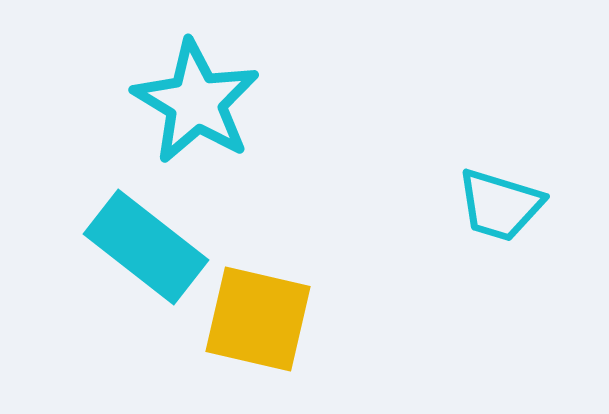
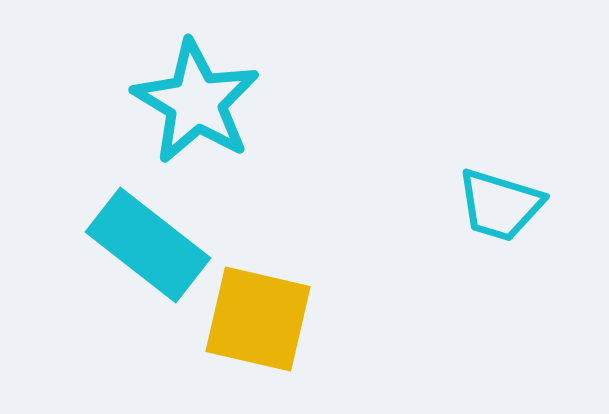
cyan rectangle: moved 2 px right, 2 px up
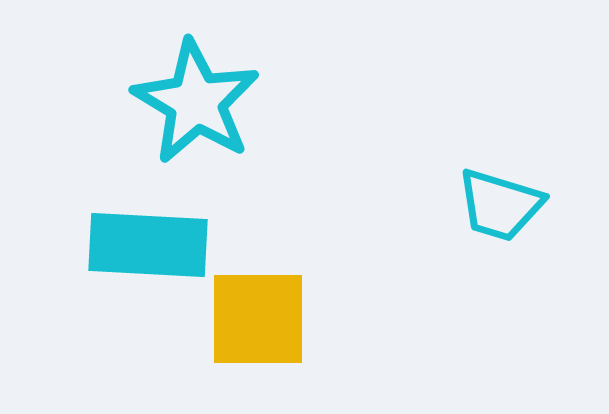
cyan rectangle: rotated 35 degrees counterclockwise
yellow square: rotated 13 degrees counterclockwise
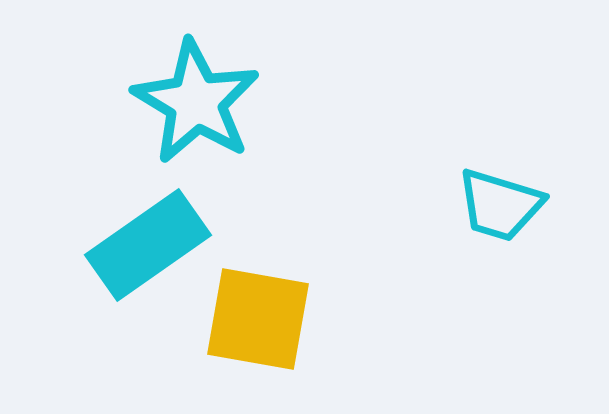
cyan rectangle: rotated 38 degrees counterclockwise
yellow square: rotated 10 degrees clockwise
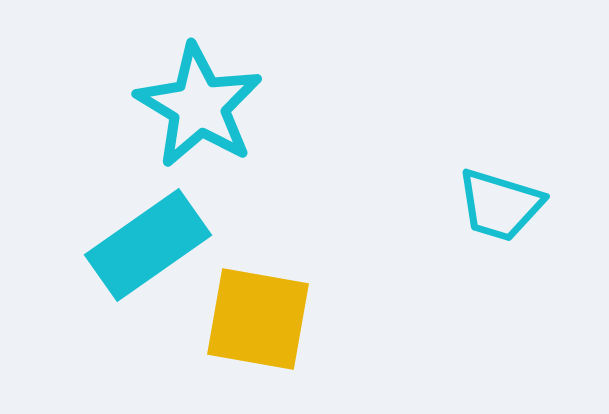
cyan star: moved 3 px right, 4 px down
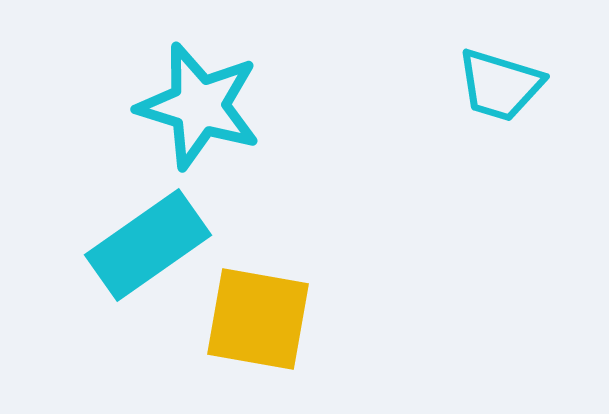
cyan star: rotated 14 degrees counterclockwise
cyan trapezoid: moved 120 px up
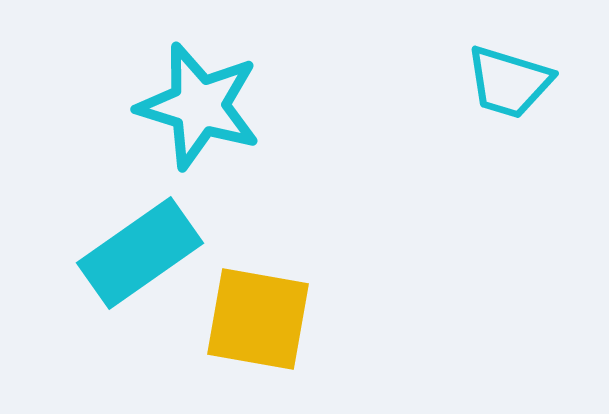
cyan trapezoid: moved 9 px right, 3 px up
cyan rectangle: moved 8 px left, 8 px down
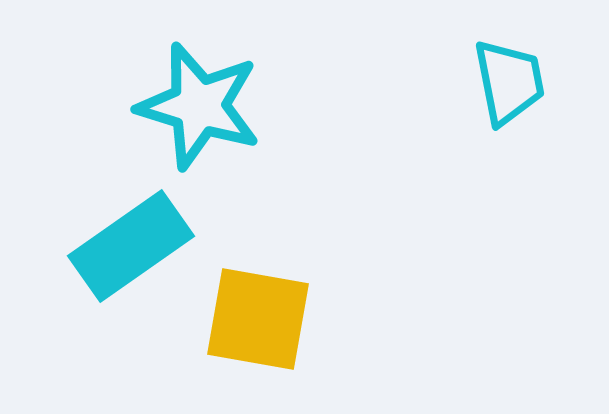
cyan trapezoid: rotated 118 degrees counterclockwise
cyan rectangle: moved 9 px left, 7 px up
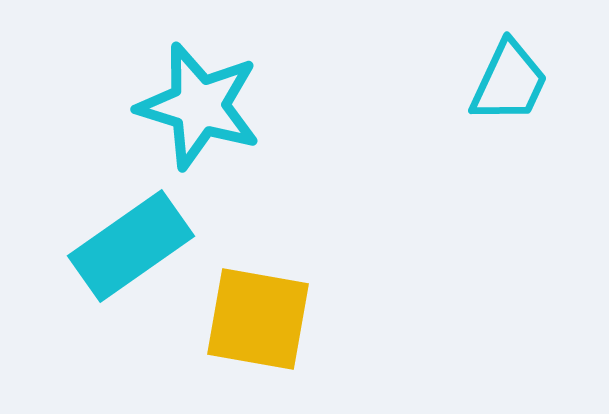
cyan trapezoid: rotated 36 degrees clockwise
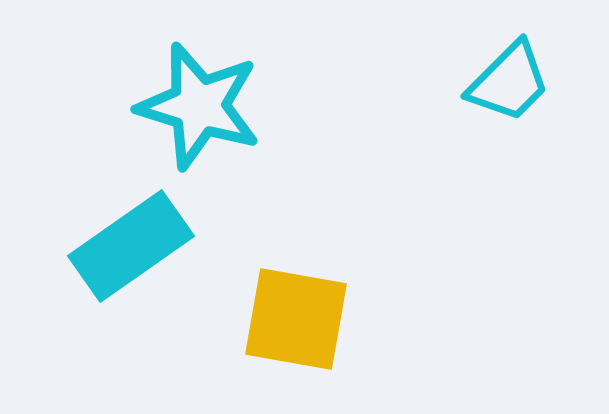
cyan trapezoid: rotated 20 degrees clockwise
yellow square: moved 38 px right
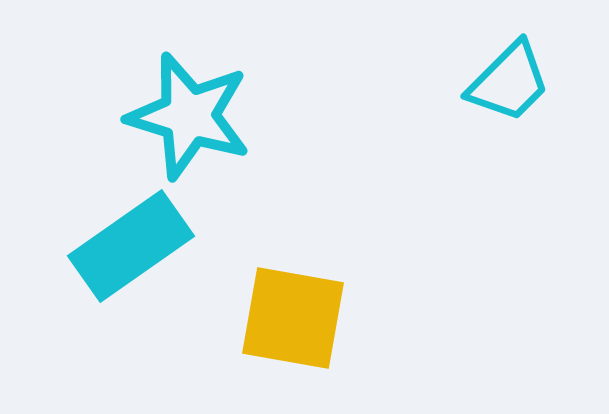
cyan star: moved 10 px left, 10 px down
yellow square: moved 3 px left, 1 px up
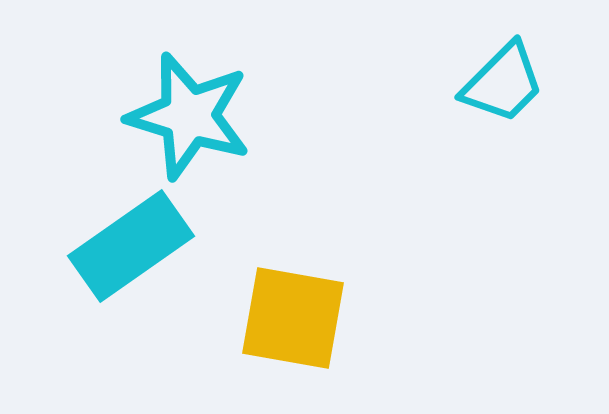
cyan trapezoid: moved 6 px left, 1 px down
